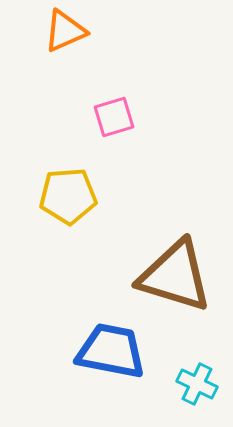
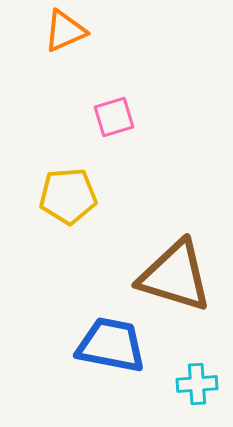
blue trapezoid: moved 6 px up
cyan cross: rotated 30 degrees counterclockwise
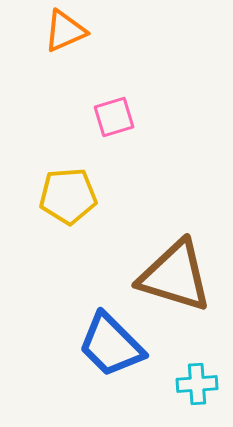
blue trapezoid: rotated 146 degrees counterclockwise
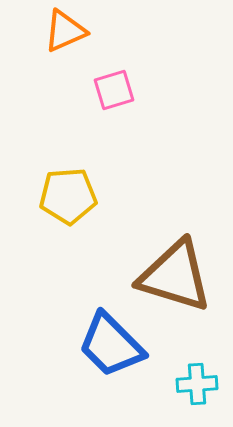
pink square: moved 27 px up
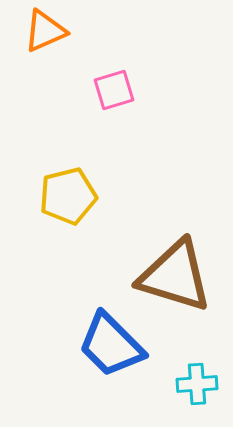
orange triangle: moved 20 px left
yellow pentagon: rotated 10 degrees counterclockwise
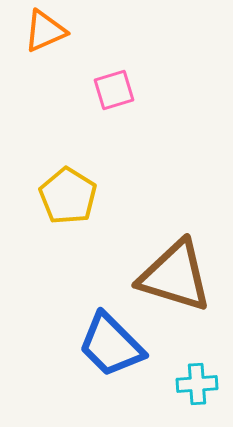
yellow pentagon: rotated 26 degrees counterclockwise
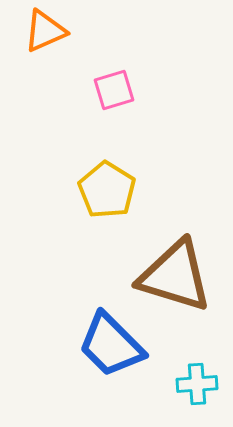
yellow pentagon: moved 39 px right, 6 px up
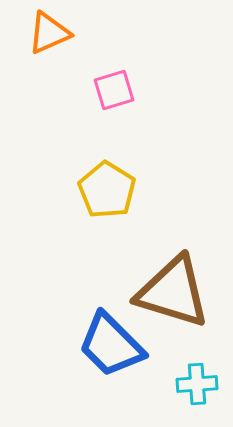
orange triangle: moved 4 px right, 2 px down
brown triangle: moved 2 px left, 16 px down
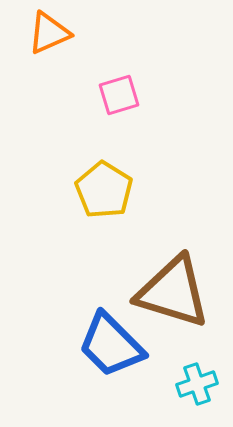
pink square: moved 5 px right, 5 px down
yellow pentagon: moved 3 px left
cyan cross: rotated 15 degrees counterclockwise
